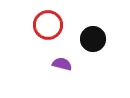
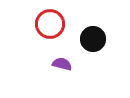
red circle: moved 2 px right, 1 px up
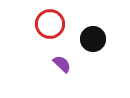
purple semicircle: rotated 30 degrees clockwise
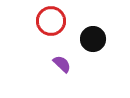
red circle: moved 1 px right, 3 px up
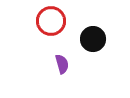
purple semicircle: rotated 30 degrees clockwise
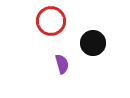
black circle: moved 4 px down
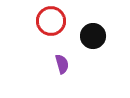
black circle: moved 7 px up
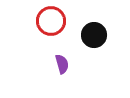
black circle: moved 1 px right, 1 px up
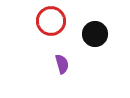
black circle: moved 1 px right, 1 px up
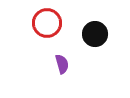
red circle: moved 4 px left, 2 px down
